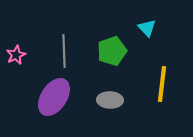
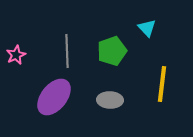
gray line: moved 3 px right
purple ellipse: rotated 6 degrees clockwise
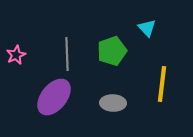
gray line: moved 3 px down
gray ellipse: moved 3 px right, 3 px down
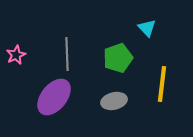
green pentagon: moved 6 px right, 7 px down
gray ellipse: moved 1 px right, 2 px up; rotated 15 degrees counterclockwise
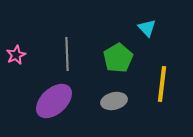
green pentagon: rotated 12 degrees counterclockwise
purple ellipse: moved 4 px down; rotated 9 degrees clockwise
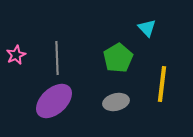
gray line: moved 10 px left, 4 px down
gray ellipse: moved 2 px right, 1 px down
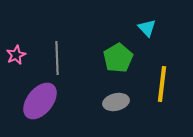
purple ellipse: moved 14 px left; rotated 9 degrees counterclockwise
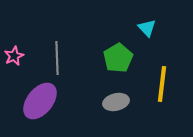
pink star: moved 2 px left, 1 px down
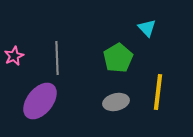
yellow line: moved 4 px left, 8 px down
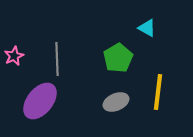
cyan triangle: rotated 18 degrees counterclockwise
gray line: moved 1 px down
gray ellipse: rotated 10 degrees counterclockwise
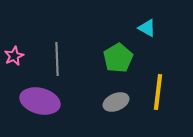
purple ellipse: rotated 66 degrees clockwise
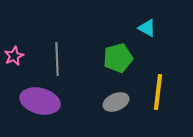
green pentagon: rotated 16 degrees clockwise
